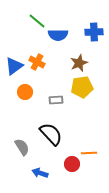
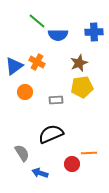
black semicircle: rotated 70 degrees counterclockwise
gray semicircle: moved 6 px down
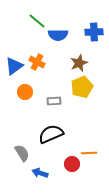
yellow pentagon: rotated 15 degrees counterclockwise
gray rectangle: moved 2 px left, 1 px down
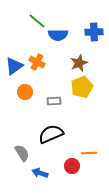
red circle: moved 2 px down
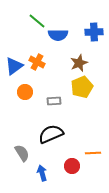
orange line: moved 4 px right
blue arrow: moved 2 px right; rotated 56 degrees clockwise
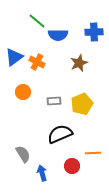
blue triangle: moved 9 px up
yellow pentagon: moved 17 px down
orange circle: moved 2 px left
black semicircle: moved 9 px right
gray semicircle: moved 1 px right, 1 px down
